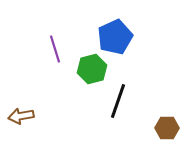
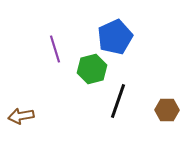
brown hexagon: moved 18 px up
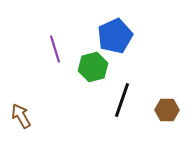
blue pentagon: moved 1 px up
green hexagon: moved 1 px right, 2 px up
black line: moved 4 px right, 1 px up
brown arrow: rotated 70 degrees clockwise
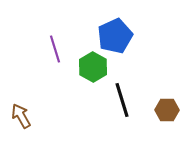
green hexagon: rotated 16 degrees counterclockwise
black line: rotated 36 degrees counterclockwise
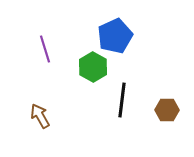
purple line: moved 10 px left
black line: rotated 24 degrees clockwise
brown arrow: moved 19 px right
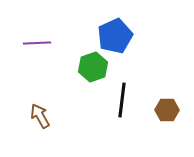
purple line: moved 8 px left, 6 px up; rotated 76 degrees counterclockwise
green hexagon: rotated 12 degrees clockwise
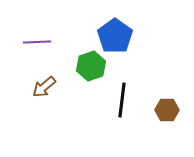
blue pentagon: rotated 12 degrees counterclockwise
purple line: moved 1 px up
green hexagon: moved 2 px left, 1 px up
brown arrow: moved 4 px right, 29 px up; rotated 100 degrees counterclockwise
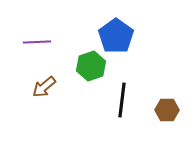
blue pentagon: moved 1 px right
